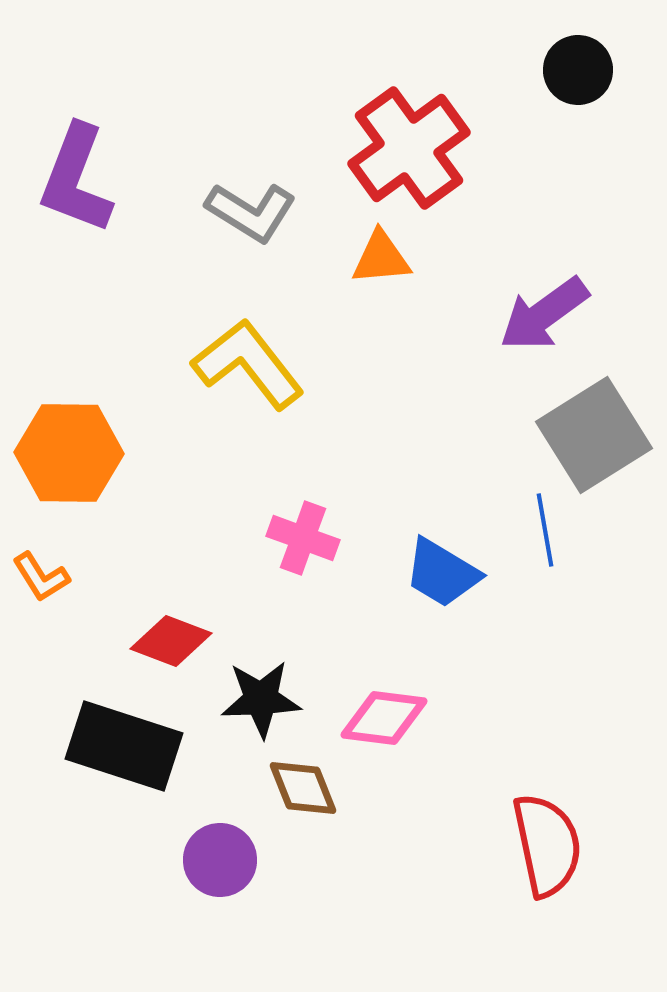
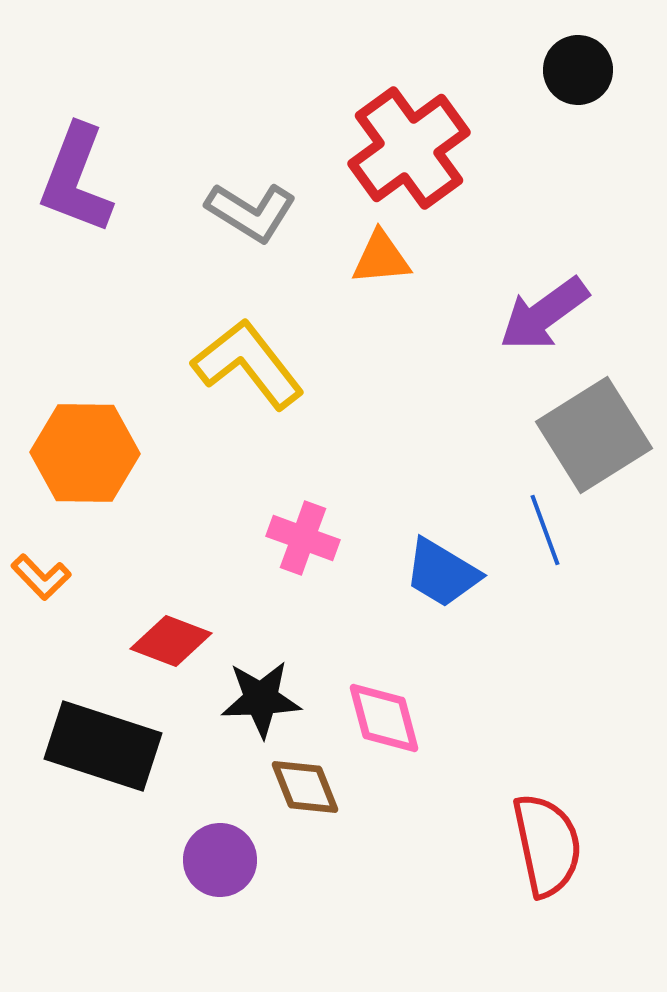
orange hexagon: moved 16 px right
blue line: rotated 10 degrees counterclockwise
orange L-shape: rotated 12 degrees counterclockwise
pink diamond: rotated 68 degrees clockwise
black rectangle: moved 21 px left
brown diamond: moved 2 px right, 1 px up
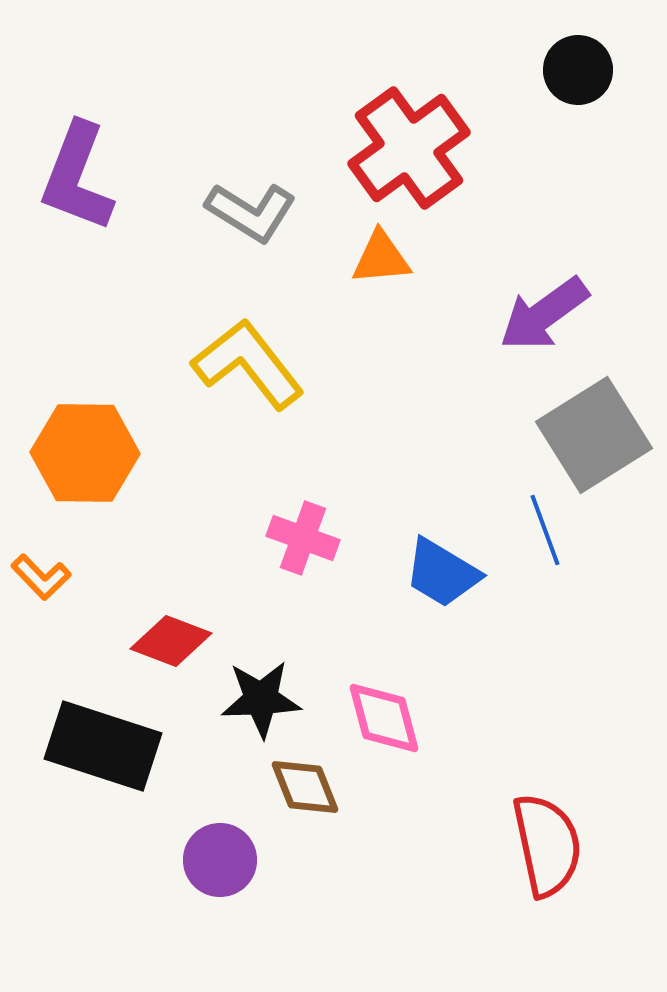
purple L-shape: moved 1 px right, 2 px up
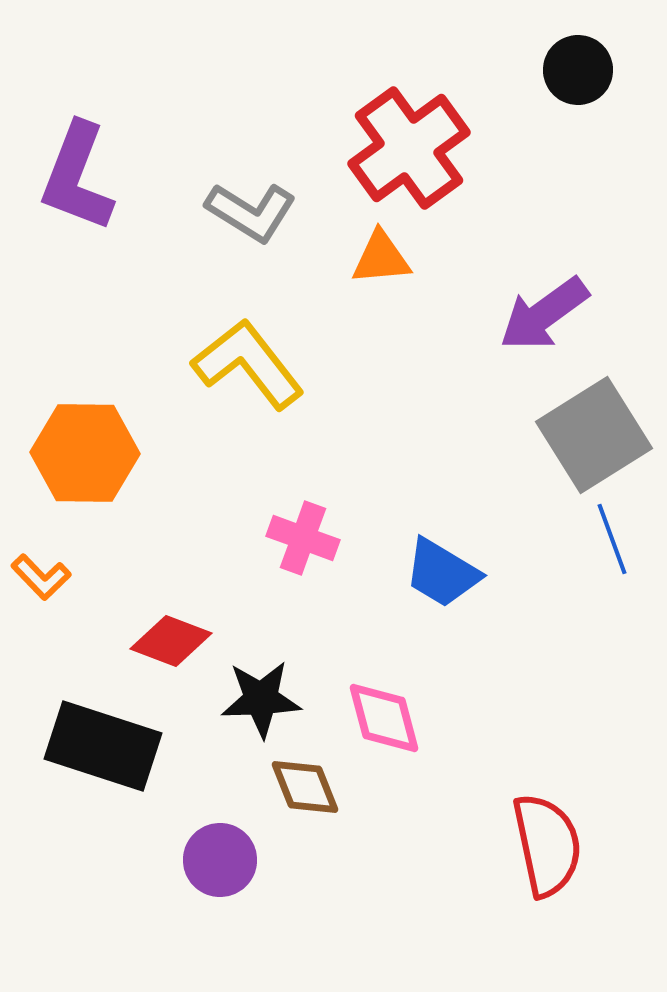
blue line: moved 67 px right, 9 px down
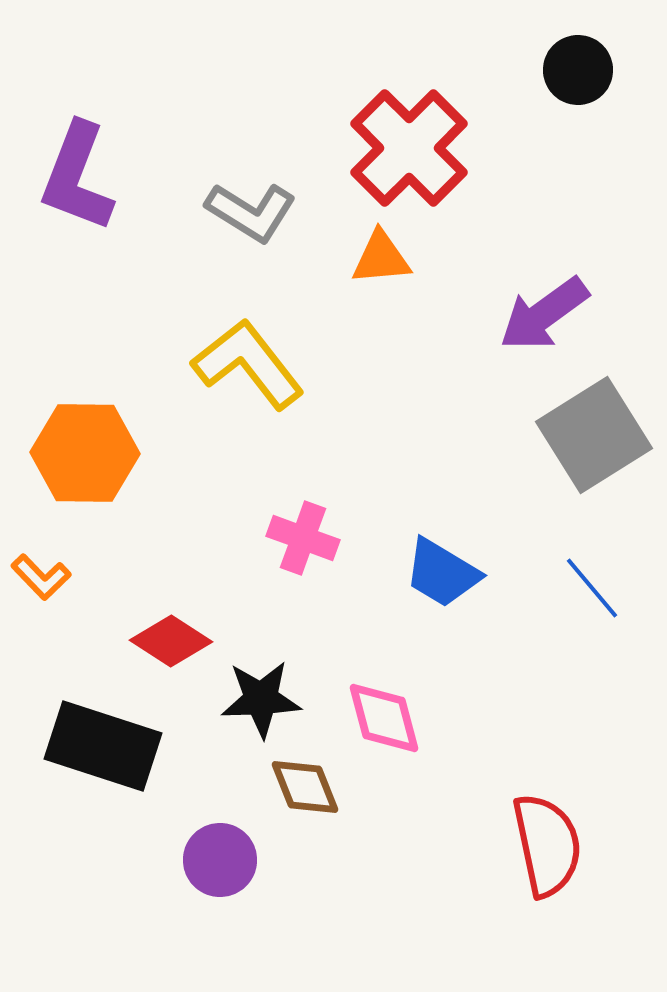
red cross: rotated 9 degrees counterclockwise
blue line: moved 20 px left, 49 px down; rotated 20 degrees counterclockwise
red diamond: rotated 12 degrees clockwise
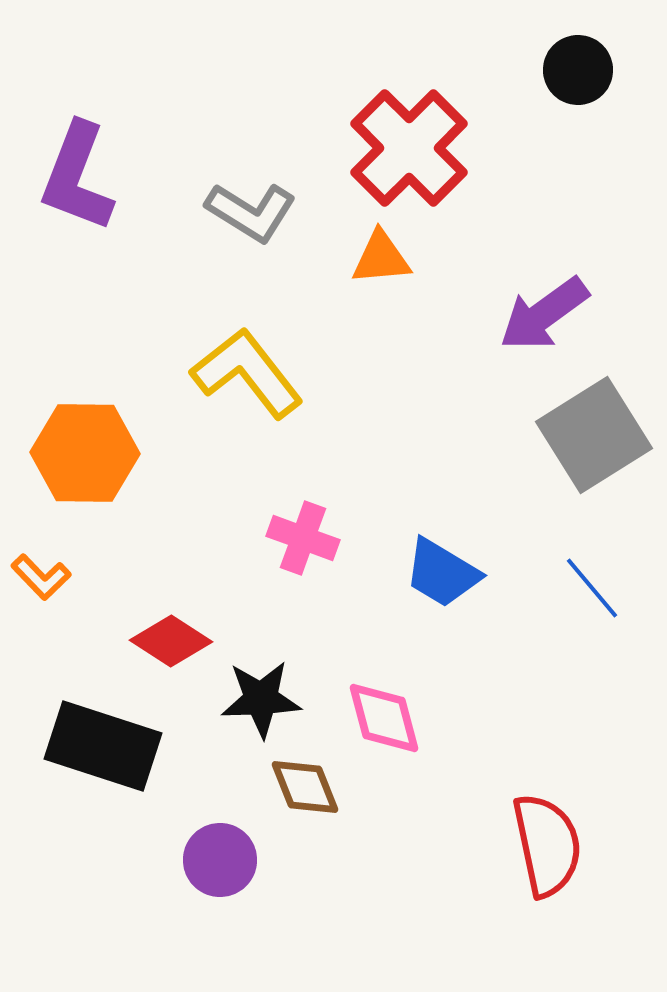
yellow L-shape: moved 1 px left, 9 px down
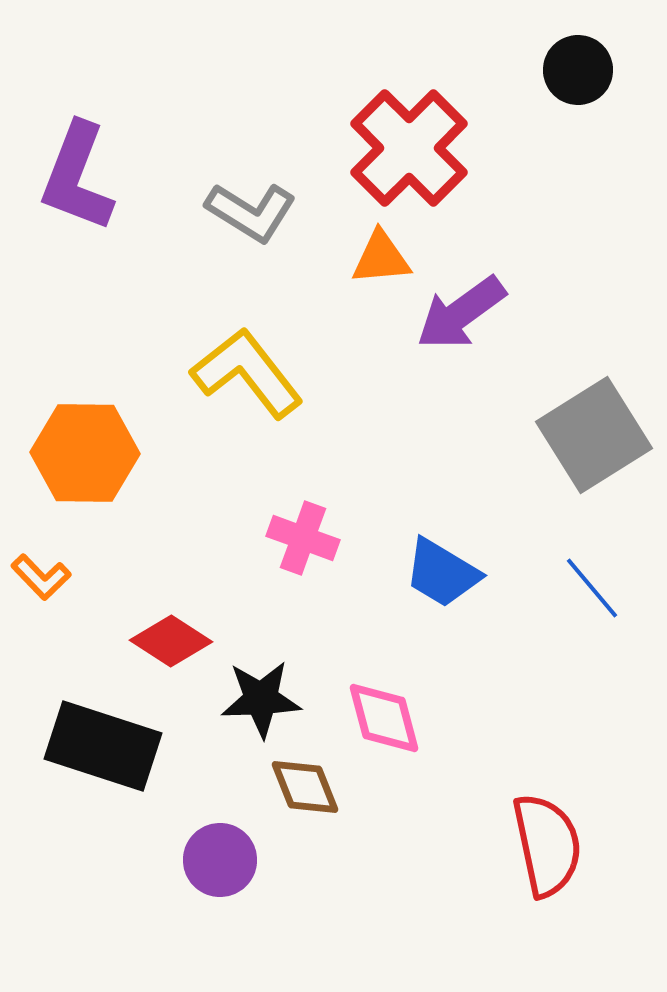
purple arrow: moved 83 px left, 1 px up
